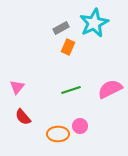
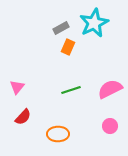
red semicircle: rotated 96 degrees counterclockwise
pink circle: moved 30 px right
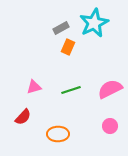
pink triangle: moved 17 px right; rotated 35 degrees clockwise
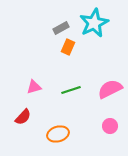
orange ellipse: rotated 15 degrees counterclockwise
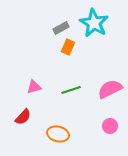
cyan star: rotated 16 degrees counterclockwise
orange ellipse: rotated 30 degrees clockwise
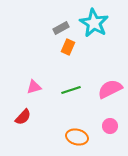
orange ellipse: moved 19 px right, 3 px down
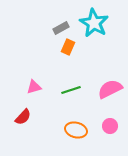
orange ellipse: moved 1 px left, 7 px up
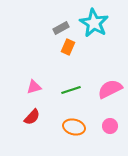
red semicircle: moved 9 px right
orange ellipse: moved 2 px left, 3 px up
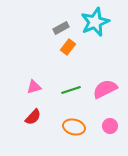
cyan star: moved 1 px right, 1 px up; rotated 20 degrees clockwise
orange rectangle: rotated 14 degrees clockwise
pink semicircle: moved 5 px left
red semicircle: moved 1 px right
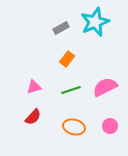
orange rectangle: moved 1 px left, 12 px down
pink semicircle: moved 2 px up
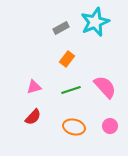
pink semicircle: rotated 75 degrees clockwise
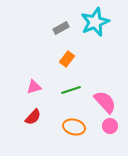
pink semicircle: moved 15 px down
